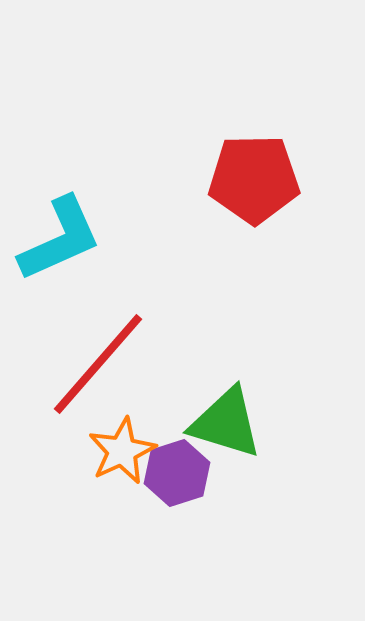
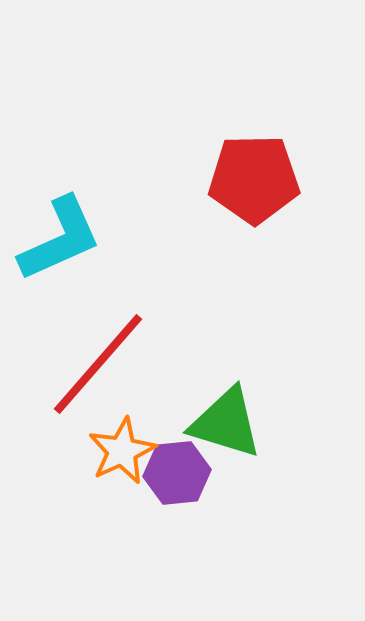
purple hexagon: rotated 12 degrees clockwise
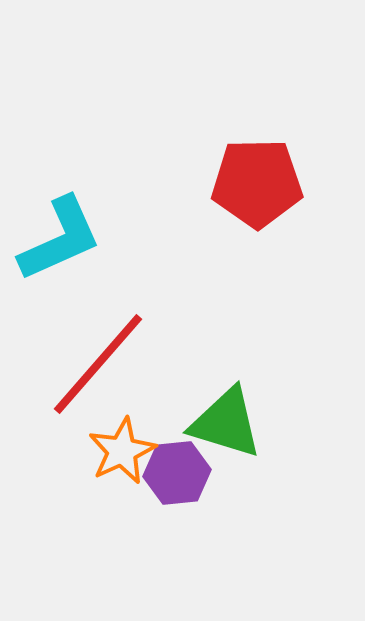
red pentagon: moved 3 px right, 4 px down
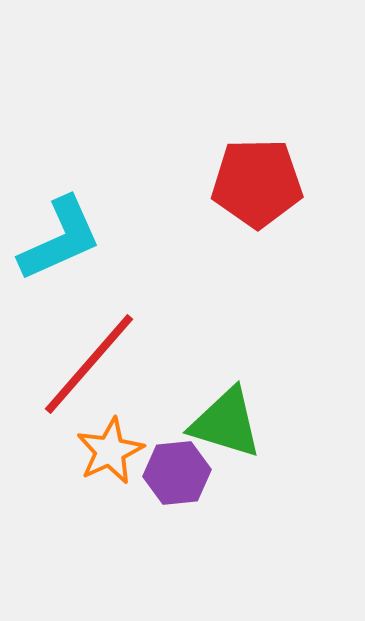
red line: moved 9 px left
orange star: moved 12 px left
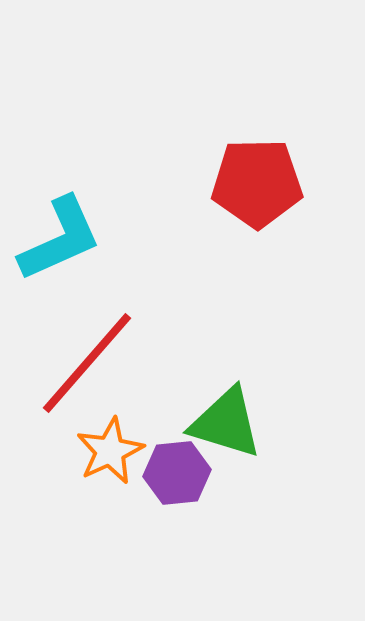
red line: moved 2 px left, 1 px up
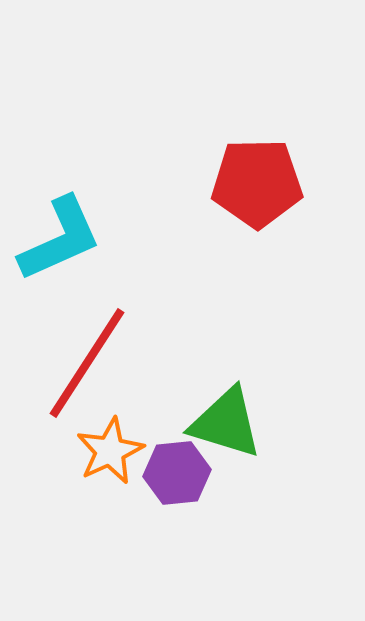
red line: rotated 8 degrees counterclockwise
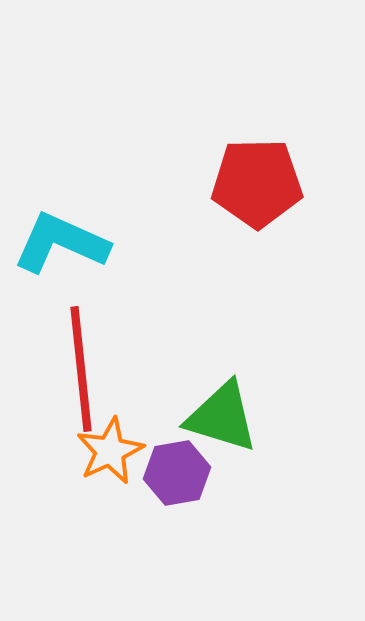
cyan L-shape: moved 1 px right, 4 px down; rotated 132 degrees counterclockwise
red line: moved 6 px left, 6 px down; rotated 39 degrees counterclockwise
green triangle: moved 4 px left, 6 px up
purple hexagon: rotated 4 degrees counterclockwise
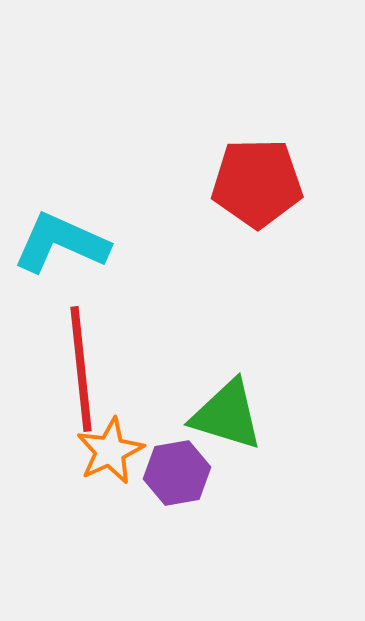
green triangle: moved 5 px right, 2 px up
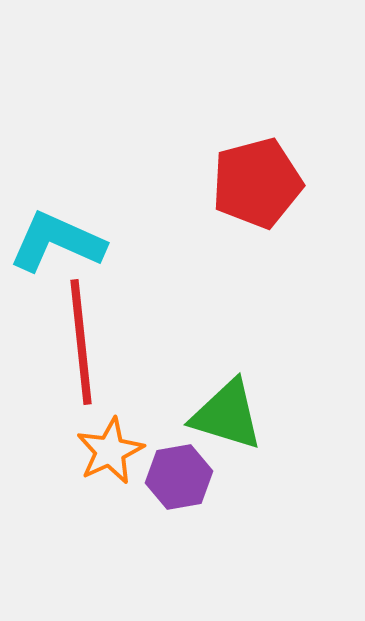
red pentagon: rotated 14 degrees counterclockwise
cyan L-shape: moved 4 px left, 1 px up
red line: moved 27 px up
purple hexagon: moved 2 px right, 4 px down
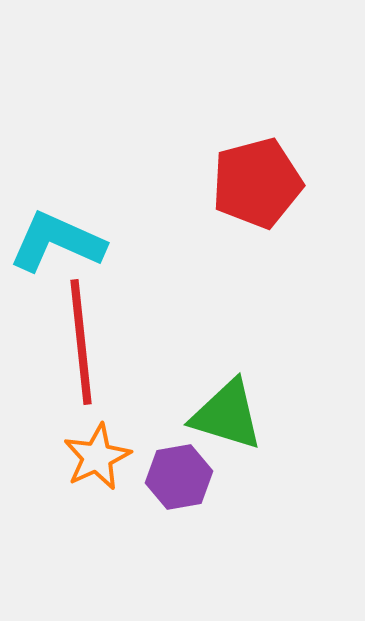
orange star: moved 13 px left, 6 px down
